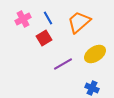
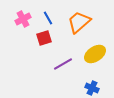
red square: rotated 14 degrees clockwise
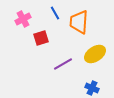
blue line: moved 7 px right, 5 px up
orange trapezoid: rotated 45 degrees counterclockwise
red square: moved 3 px left
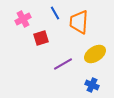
blue cross: moved 3 px up
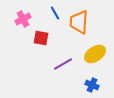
red square: rotated 28 degrees clockwise
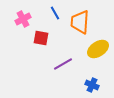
orange trapezoid: moved 1 px right
yellow ellipse: moved 3 px right, 5 px up
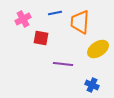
blue line: rotated 72 degrees counterclockwise
purple line: rotated 36 degrees clockwise
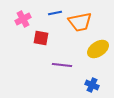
orange trapezoid: rotated 105 degrees counterclockwise
purple line: moved 1 px left, 1 px down
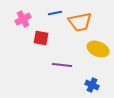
yellow ellipse: rotated 55 degrees clockwise
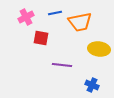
pink cross: moved 3 px right, 2 px up
yellow ellipse: moved 1 px right; rotated 15 degrees counterclockwise
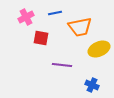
orange trapezoid: moved 5 px down
yellow ellipse: rotated 30 degrees counterclockwise
